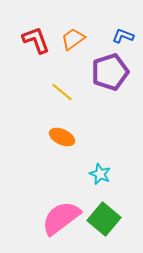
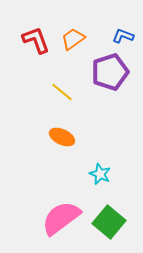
green square: moved 5 px right, 3 px down
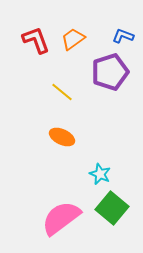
green square: moved 3 px right, 14 px up
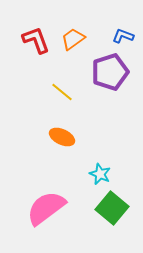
pink semicircle: moved 15 px left, 10 px up
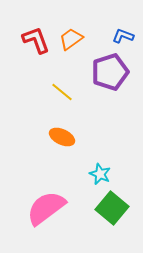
orange trapezoid: moved 2 px left
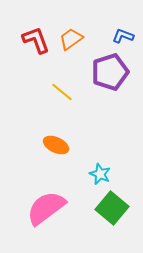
orange ellipse: moved 6 px left, 8 px down
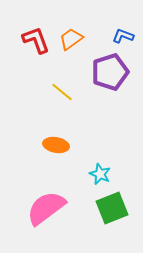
orange ellipse: rotated 15 degrees counterclockwise
green square: rotated 28 degrees clockwise
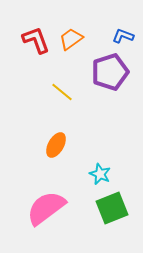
orange ellipse: rotated 70 degrees counterclockwise
